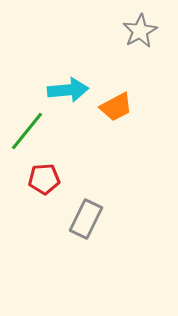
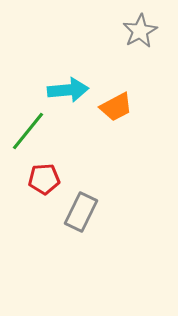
green line: moved 1 px right
gray rectangle: moved 5 px left, 7 px up
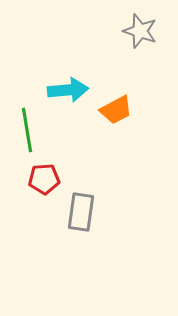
gray star: rotated 24 degrees counterclockwise
orange trapezoid: moved 3 px down
green line: moved 1 px left, 1 px up; rotated 48 degrees counterclockwise
gray rectangle: rotated 18 degrees counterclockwise
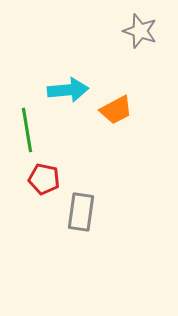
red pentagon: rotated 16 degrees clockwise
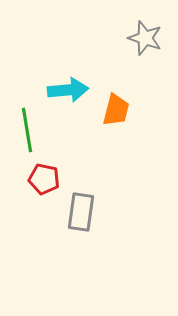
gray star: moved 5 px right, 7 px down
orange trapezoid: rotated 48 degrees counterclockwise
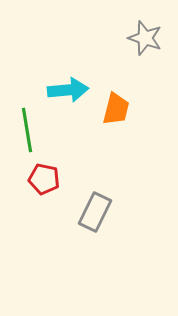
orange trapezoid: moved 1 px up
gray rectangle: moved 14 px right; rotated 18 degrees clockwise
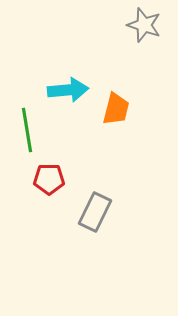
gray star: moved 1 px left, 13 px up
red pentagon: moved 5 px right; rotated 12 degrees counterclockwise
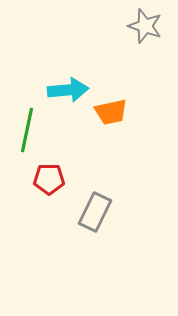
gray star: moved 1 px right, 1 px down
orange trapezoid: moved 5 px left, 3 px down; rotated 64 degrees clockwise
green line: rotated 21 degrees clockwise
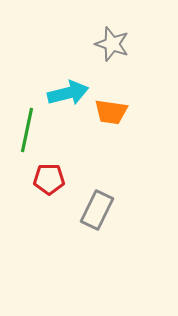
gray star: moved 33 px left, 18 px down
cyan arrow: moved 3 px down; rotated 9 degrees counterclockwise
orange trapezoid: rotated 20 degrees clockwise
gray rectangle: moved 2 px right, 2 px up
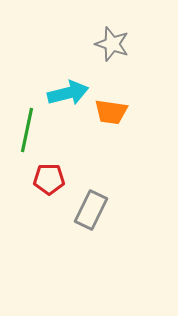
gray rectangle: moved 6 px left
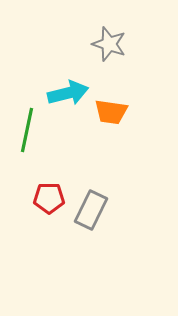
gray star: moved 3 px left
red pentagon: moved 19 px down
